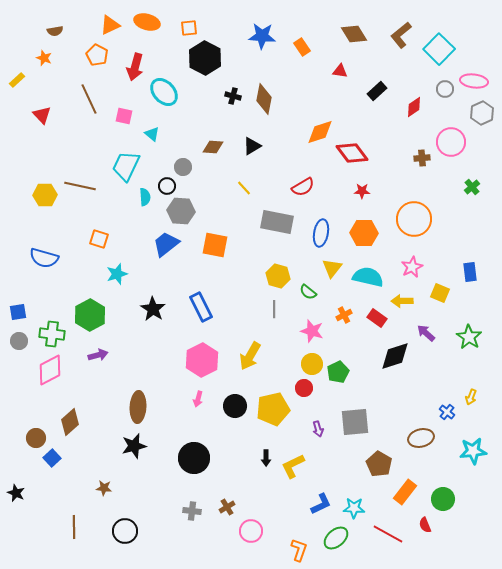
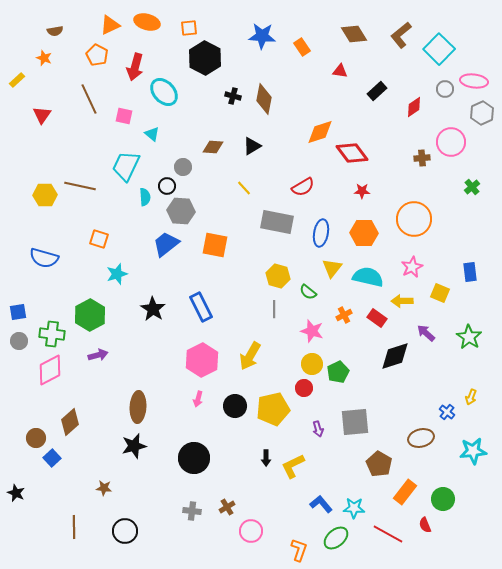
red triangle at (42, 115): rotated 18 degrees clockwise
blue L-shape at (321, 504): rotated 105 degrees counterclockwise
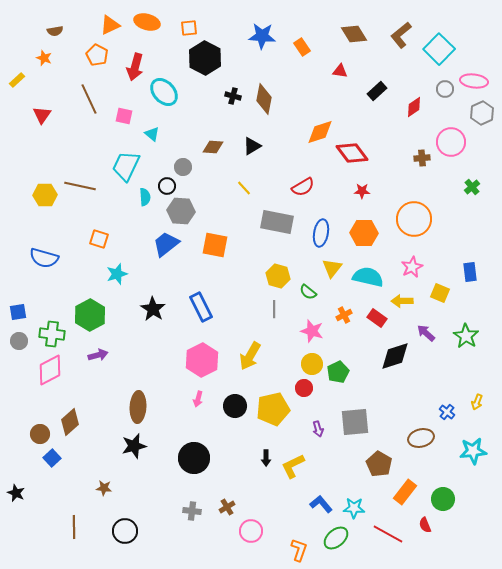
green star at (469, 337): moved 3 px left, 1 px up
yellow arrow at (471, 397): moved 6 px right, 5 px down
brown circle at (36, 438): moved 4 px right, 4 px up
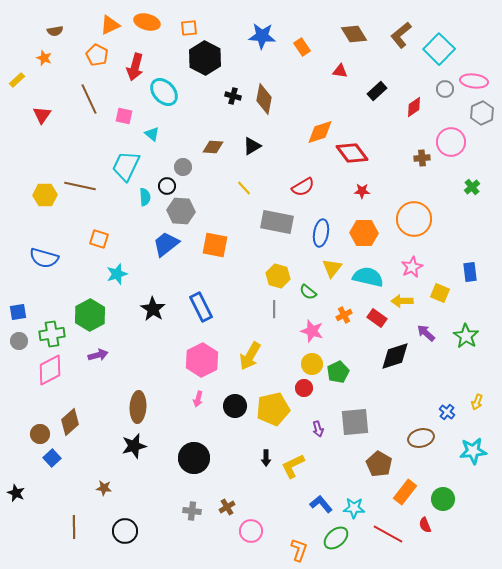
green cross at (52, 334): rotated 15 degrees counterclockwise
